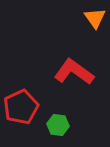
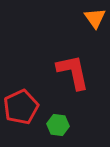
red L-shape: moved 1 px left; rotated 42 degrees clockwise
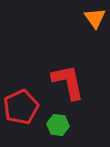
red L-shape: moved 5 px left, 10 px down
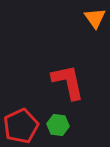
red pentagon: moved 19 px down
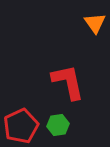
orange triangle: moved 5 px down
green hexagon: rotated 15 degrees counterclockwise
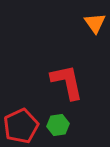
red L-shape: moved 1 px left
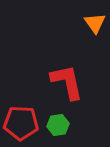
red pentagon: moved 3 px up; rotated 28 degrees clockwise
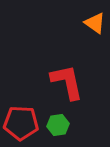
orange triangle: rotated 20 degrees counterclockwise
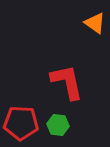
green hexagon: rotated 15 degrees clockwise
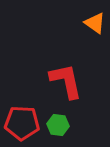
red L-shape: moved 1 px left, 1 px up
red pentagon: moved 1 px right
